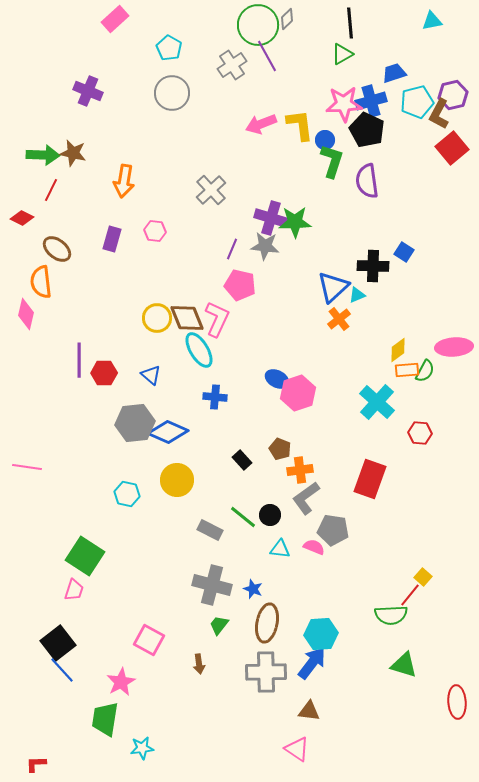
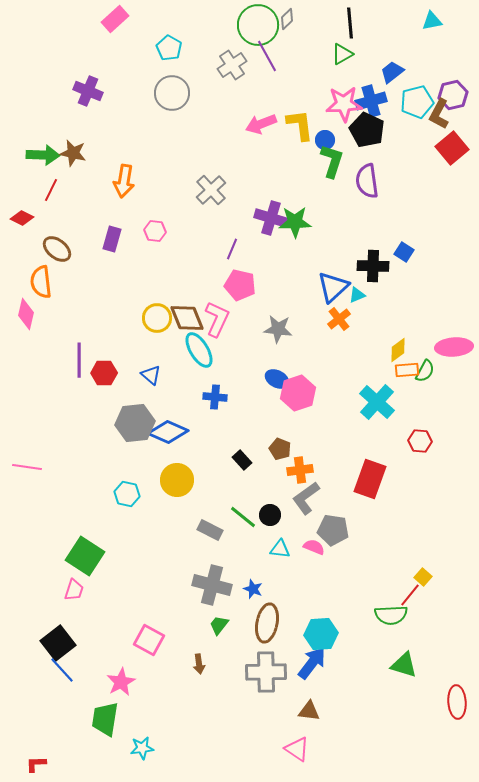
blue trapezoid at (394, 73): moved 2 px left, 1 px up; rotated 20 degrees counterclockwise
gray star at (265, 246): moved 13 px right, 83 px down
red hexagon at (420, 433): moved 8 px down
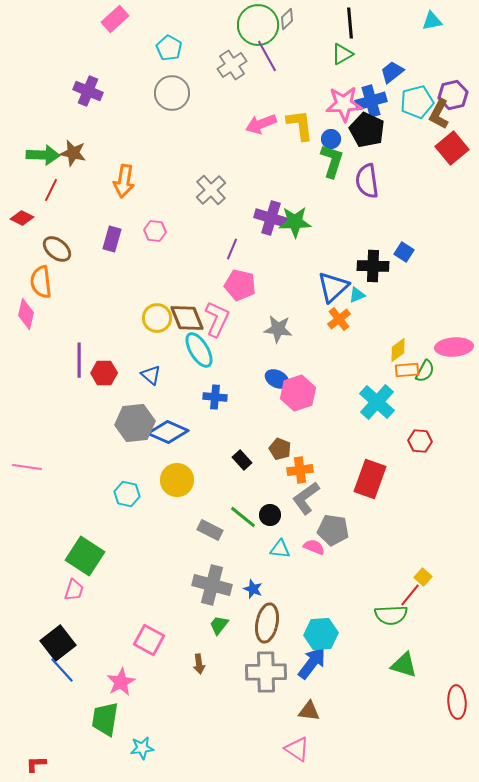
blue circle at (325, 140): moved 6 px right, 1 px up
